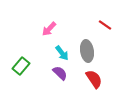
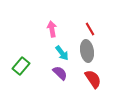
red line: moved 15 px left, 4 px down; rotated 24 degrees clockwise
pink arrow: moved 3 px right; rotated 126 degrees clockwise
red semicircle: moved 1 px left
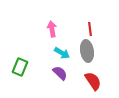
red line: rotated 24 degrees clockwise
cyan arrow: rotated 21 degrees counterclockwise
green rectangle: moved 1 px left, 1 px down; rotated 18 degrees counterclockwise
red semicircle: moved 2 px down
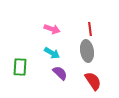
pink arrow: rotated 119 degrees clockwise
cyan arrow: moved 10 px left
green rectangle: rotated 18 degrees counterclockwise
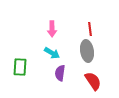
pink arrow: rotated 70 degrees clockwise
purple semicircle: rotated 126 degrees counterclockwise
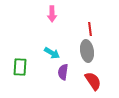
pink arrow: moved 15 px up
purple semicircle: moved 3 px right, 1 px up
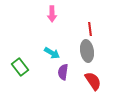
green rectangle: rotated 42 degrees counterclockwise
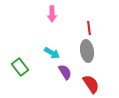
red line: moved 1 px left, 1 px up
purple semicircle: moved 2 px right; rotated 140 degrees clockwise
red semicircle: moved 2 px left, 3 px down
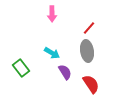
red line: rotated 48 degrees clockwise
green rectangle: moved 1 px right, 1 px down
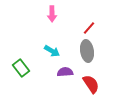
cyan arrow: moved 2 px up
purple semicircle: rotated 63 degrees counterclockwise
